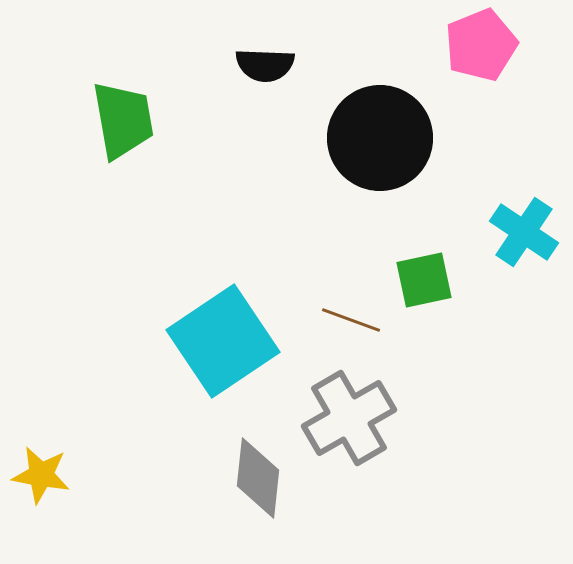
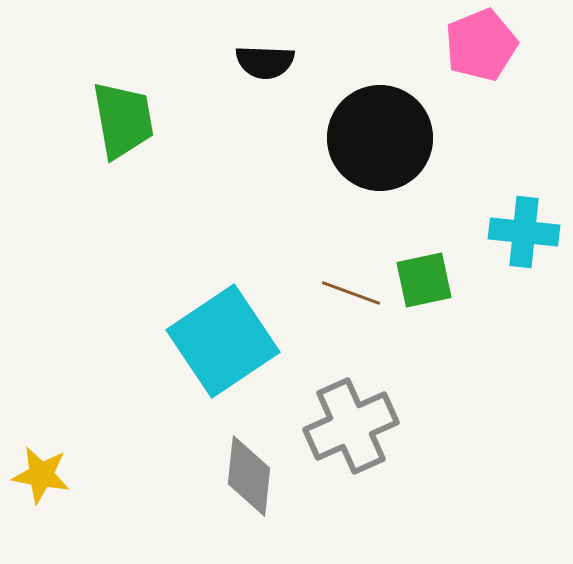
black semicircle: moved 3 px up
cyan cross: rotated 28 degrees counterclockwise
brown line: moved 27 px up
gray cross: moved 2 px right, 8 px down; rotated 6 degrees clockwise
gray diamond: moved 9 px left, 2 px up
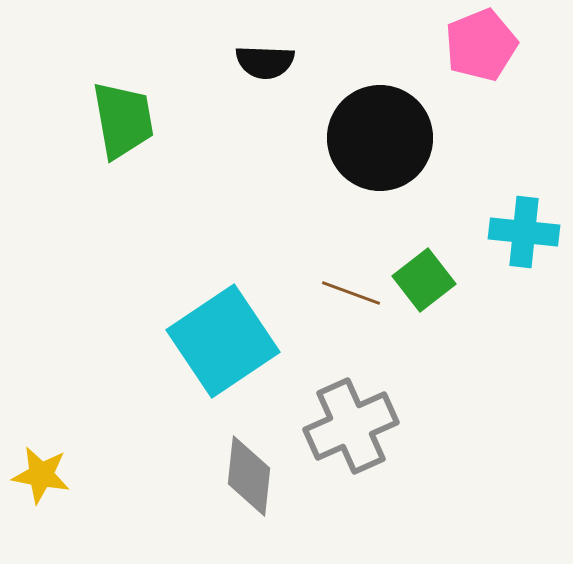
green square: rotated 26 degrees counterclockwise
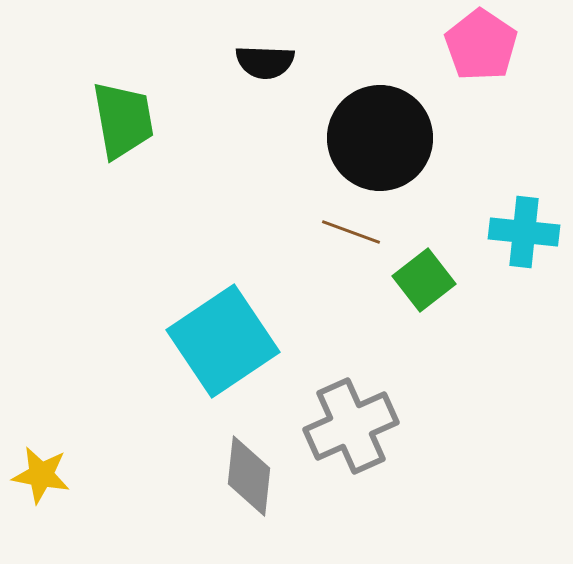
pink pentagon: rotated 16 degrees counterclockwise
brown line: moved 61 px up
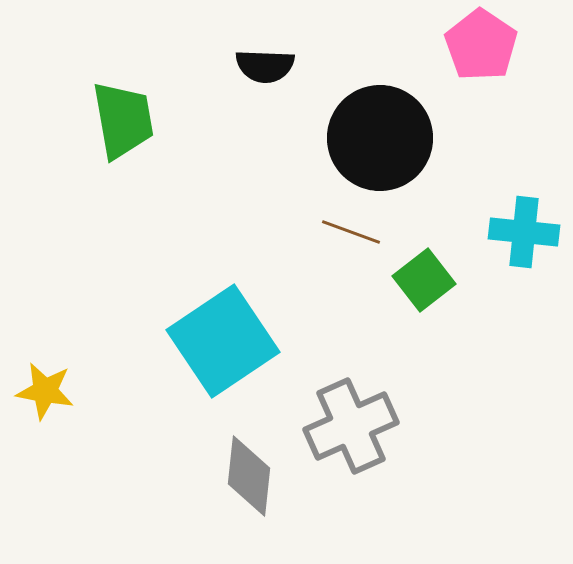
black semicircle: moved 4 px down
yellow star: moved 4 px right, 84 px up
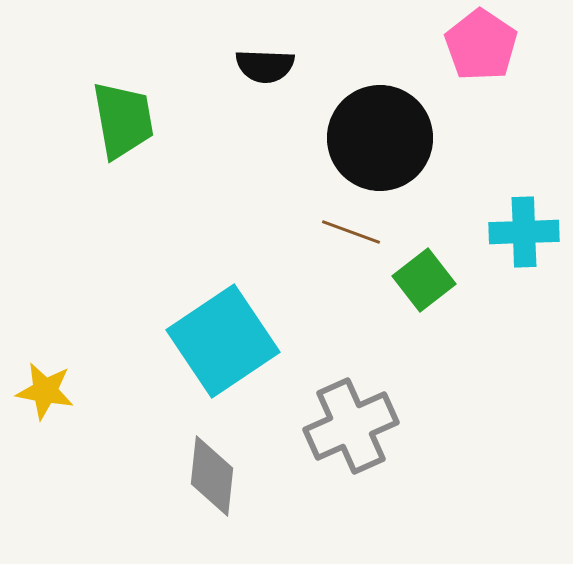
cyan cross: rotated 8 degrees counterclockwise
gray diamond: moved 37 px left
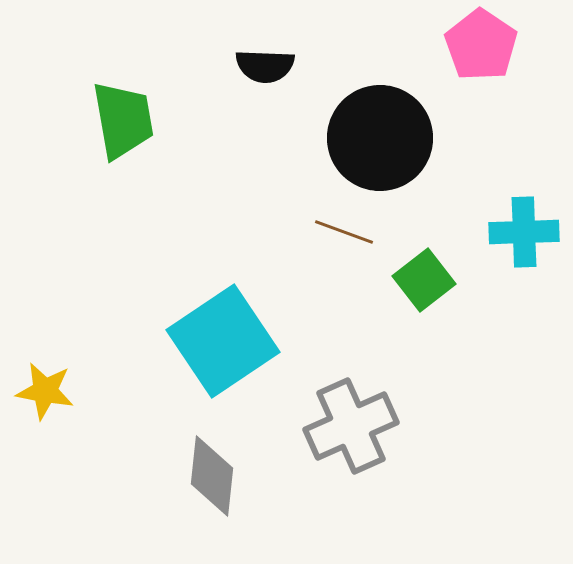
brown line: moved 7 px left
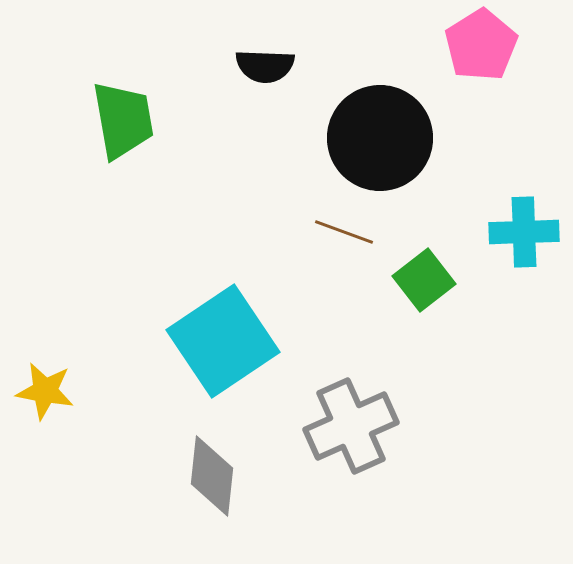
pink pentagon: rotated 6 degrees clockwise
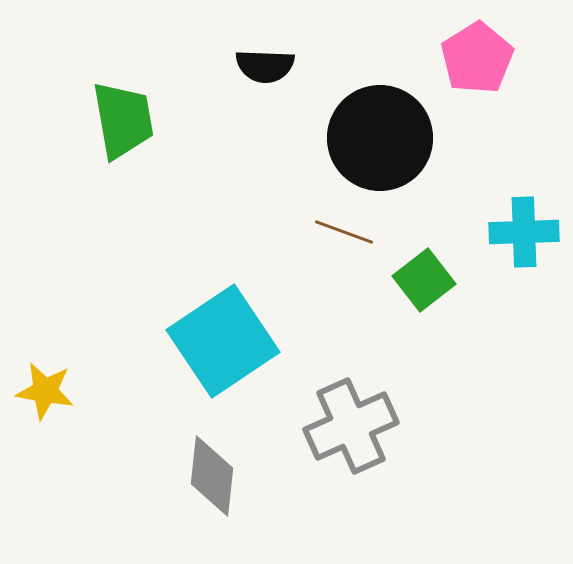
pink pentagon: moved 4 px left, 13 px down
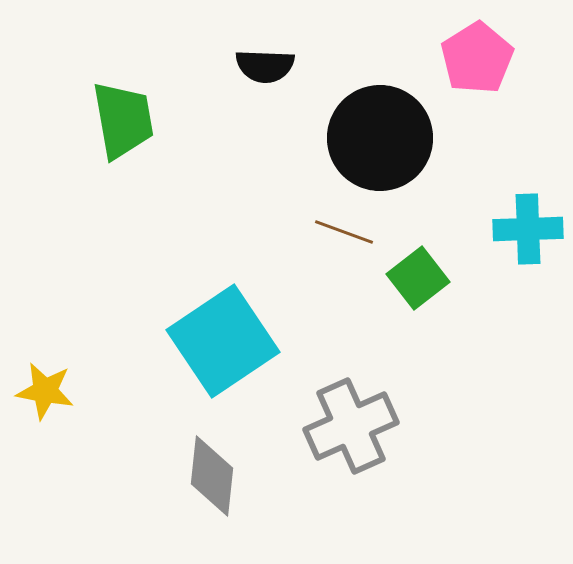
cyan cross: moved 4 px right, 3 px up
green square: moved 6 px left, 2 px up
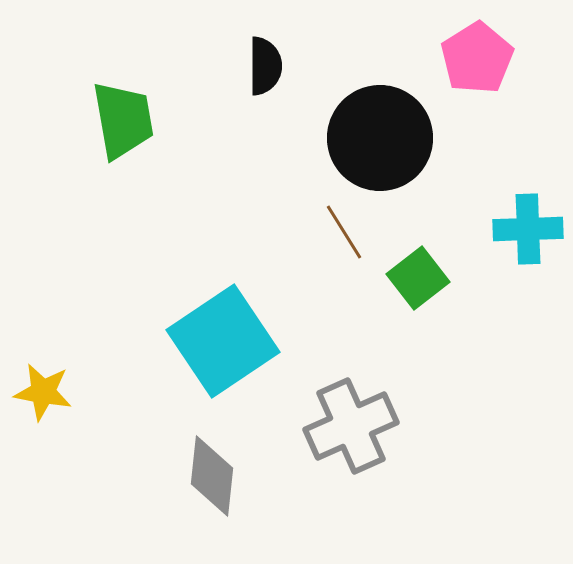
black semicircle: rotated 92 degrees counterclockwise
brown line: rotated 38 degrees clockwise
yellow star: moved 2 px left, 1 px down
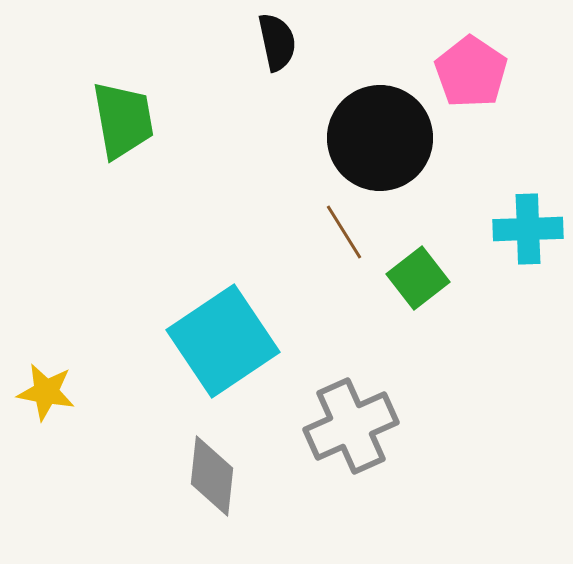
pink pentagon: moved 6 px left, 14 px down; rotated 6 degrees counterclockwise
black semicircle: moved 12 px right, 24 px up; rotated 12 degrees counterclockwise
yellow star: moved 3 px right
